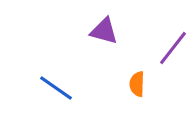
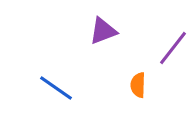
purple triangle: moved 1 px left; rotated 36 degrees counterclockwise
orange semicircle: moved 1 px right, 1 px down
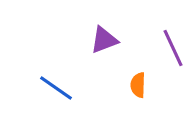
purple triangle: moved 1 px right, 9 px down
purple line: rotated 63 degrees counterclockwise
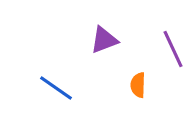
purple line: moved 1 px down
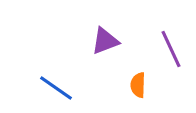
purple triangle: moved 1 px right, 1 px down
purple line: moved 2 px left
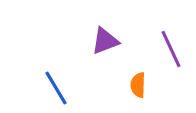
blue line: rotated 24 degrees clockwise
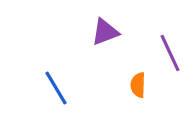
purple triangle: moved 9 px up
purple line: moved 1 px left, 4 px down
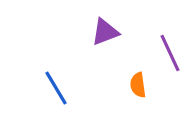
orange semicircle: rotated 10 degrees counterclockwise
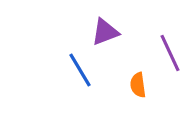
blue line: moved 24 px right, 18 px up
